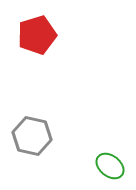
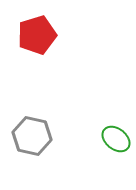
green ellipse: moved 6 px right, 27 px up
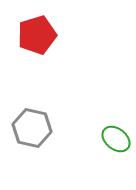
gray hexagon: moved 8 px up
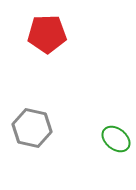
red pentagon: moved 10 px right, 1 px up; rotated 15 degrees clockwise
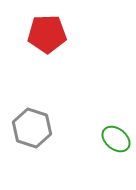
gray hexagon: rotated 6 degrees clockwise
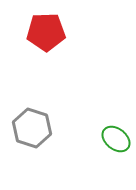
red pentagon: moved 1 px left, 2 px up
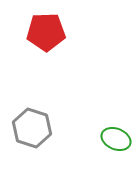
green ellipse: rotated 16 degrees counterclockwise
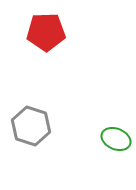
gray hexagon: moved 1 px left, 2 px up
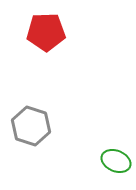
green ellipse: moved 22 px down
